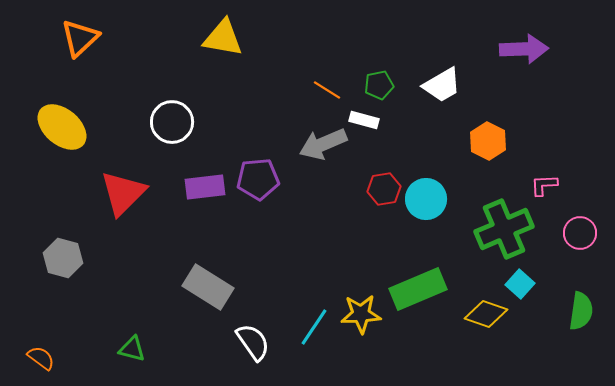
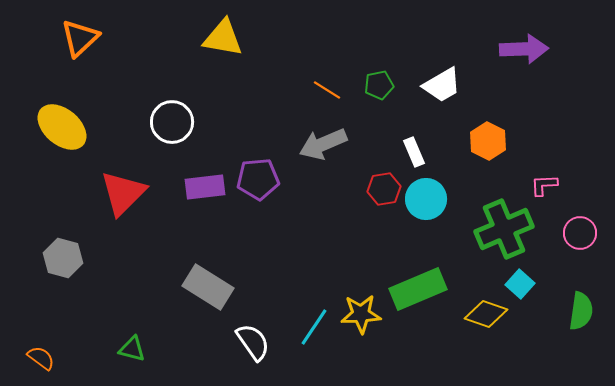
white rectangle: moved 50 px right, 32 px down; rotated 52 degrees clockwise
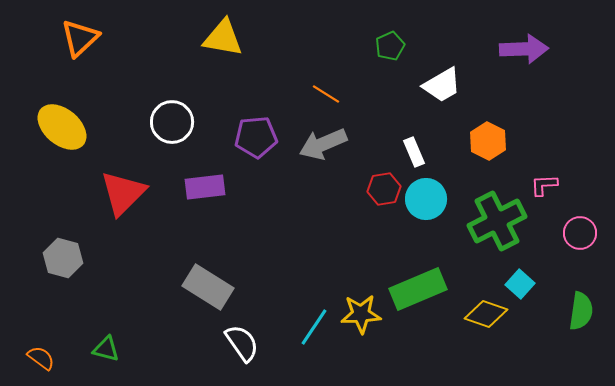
green pentagon: moved 11 px right, 39 px up; rotated 12 degrees counterclockwise
orange line: moved 1 px left, 4 px down
purple pentagon: moved 2 px left, 42 px up
green cross: moved 7 px left, 8 px up; rotated 4 degrees counterclockwise
white semicircle: moved 11 px left, 1 px down
green triangle: moved 26 px left
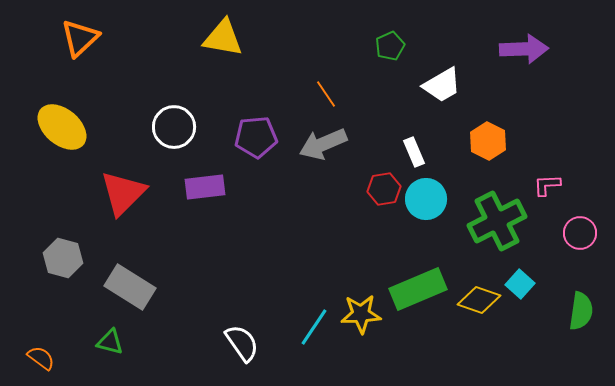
orange line: rotated 24 degrees clockwise
white circle: moved 2 px right, 5 px down
pink L-shape: moved 3 px right
gray rectangle: moved 78 px left
yellow diamond: moved 7 px left, 14 px up
green triangle: moved 4 px right, 7 px up
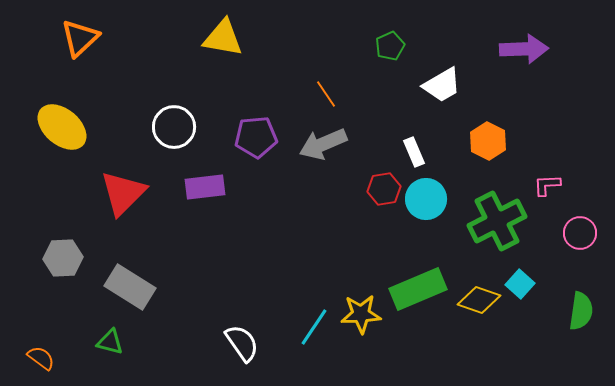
gray hexagon: rotated 18 degrees counterclockwise
